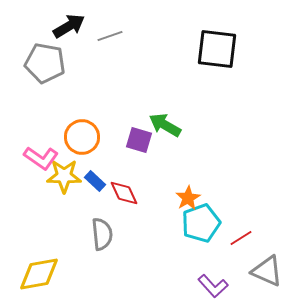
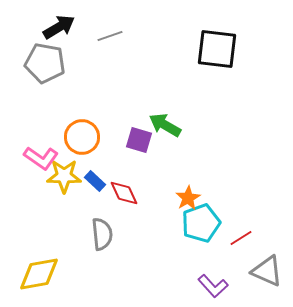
black arrow: moved 10 px left, 1 px down
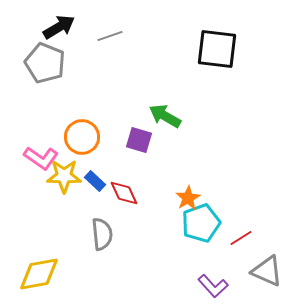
gray pentagon: rotated 12 degrees clockwise
green arrow: moved 9 px up
